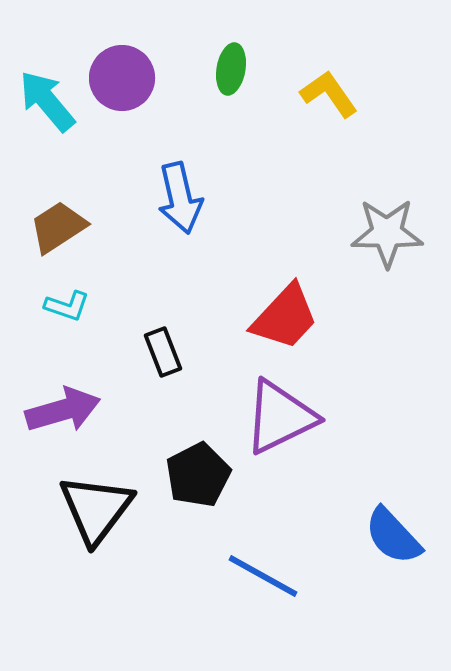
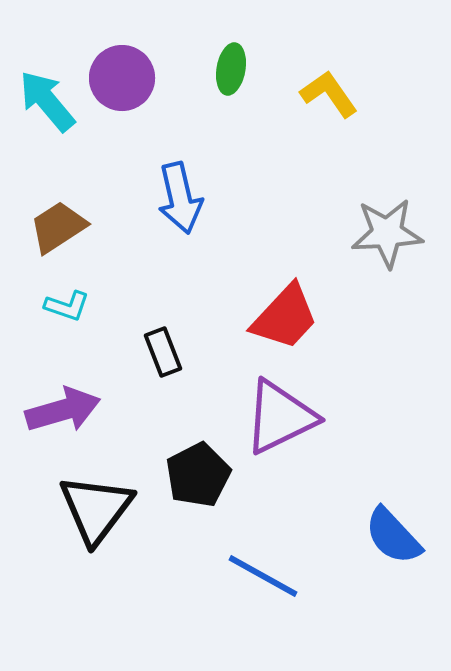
gray star: rotated 4 degrees counterclockwise
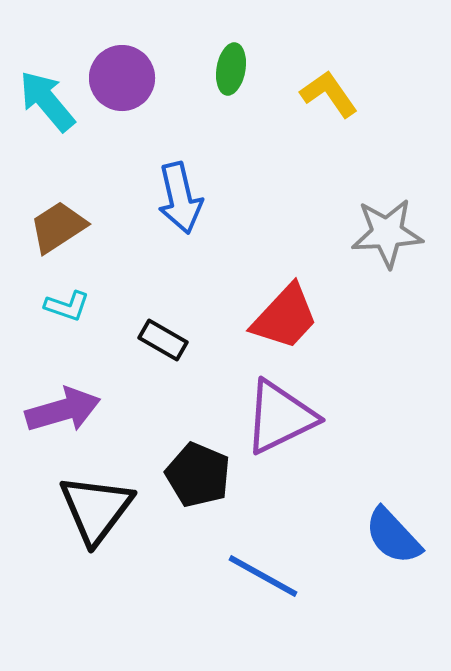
black rectangle: moved 12 px up; rotated 39 degrees counterclockwise
black pentagon: rotated 22 degrees counterclockwise
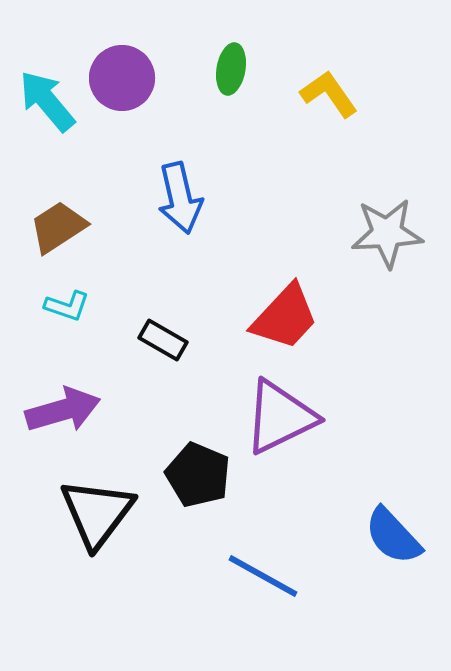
black triangle: moved 1 px right, 4 px down
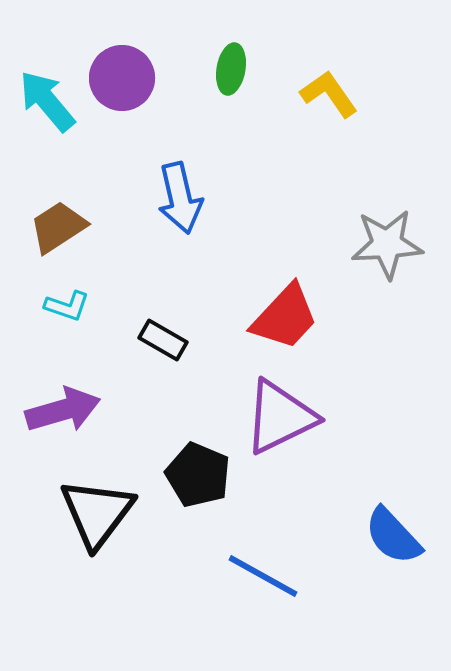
gray star: moved 11 px down
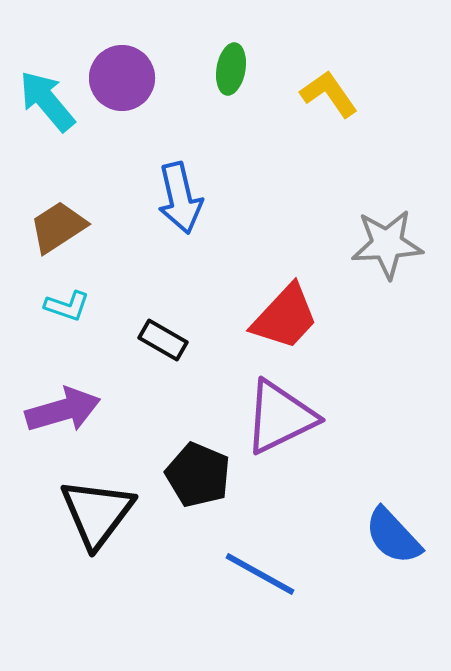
blue line: moved 3 px left, 2 px up
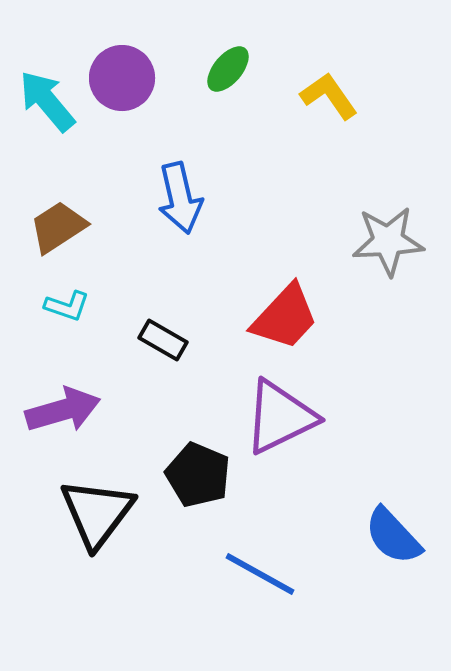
green ellipse: moved 3 px left; rotated 30 degrees clockwise
yellow L-shape: moved 2 px down
gray star: moved 1 px right, 3 px up
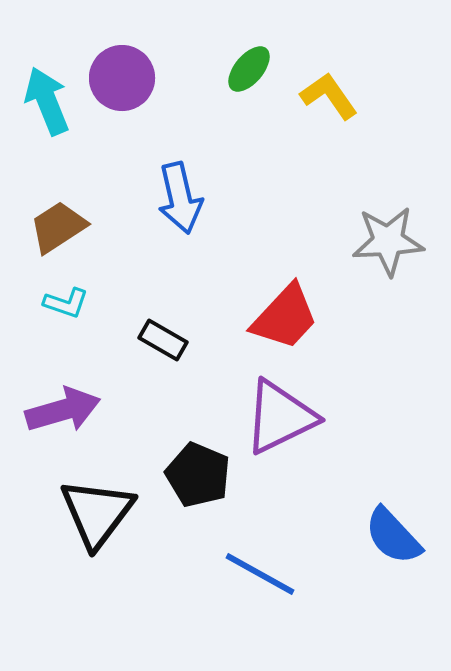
green ellipse: moved 21 px right
cyan arrow: rotated 18 degrees clockwise
cyan L-shape: moved 1 px left, 3 px up
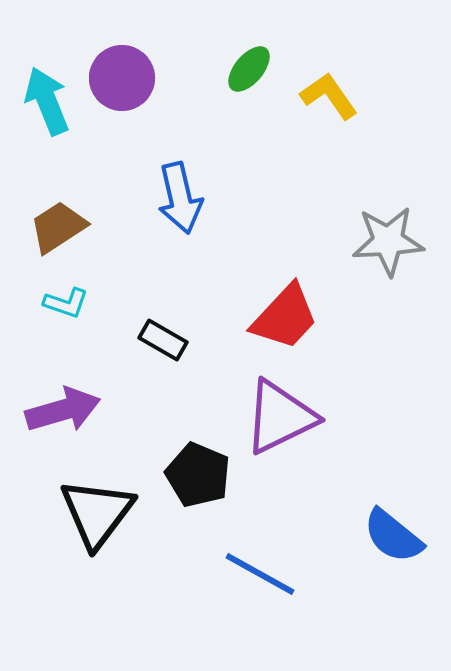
blue semicircle: rotated 8 degrees counterclockwise
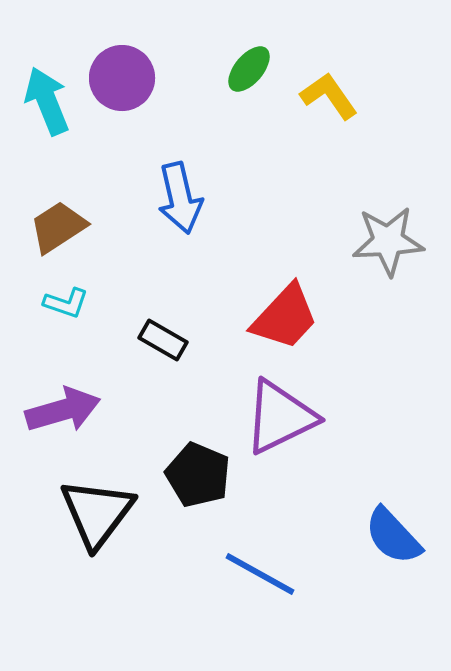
blue semicircle: rotated 8 degrees clockwise
